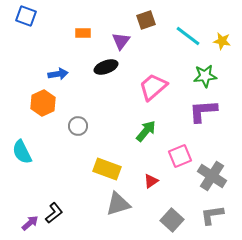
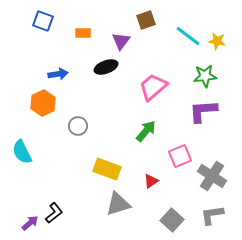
blue square: moved 17 px right, 5 px down
yellow star: moved 5 px left
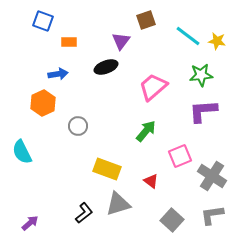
orange rectangle: moved 14 px left, 9 px down
green star: moved 4 px left, 1 px up
red triangle: rotated 49 degrees counterclockwise
black L-shape: moved 30 px right
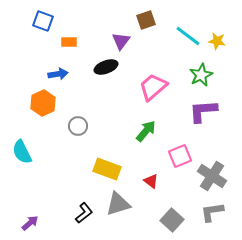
green star: rotated 20 degrees counterclockwise
gray L-shape: moved 3 px up
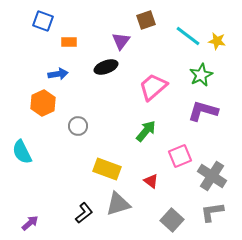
purple L-shape: rotated 20 degrees clockwise
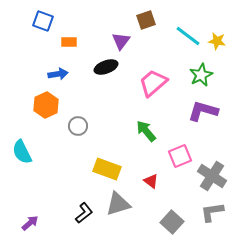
pink trapezoid: moved 4 px up
orange hexagon: moved 3 px right, 2 px down
green arrow: rotated 80 degrees counterclockwise
gray square: moved 2 px down
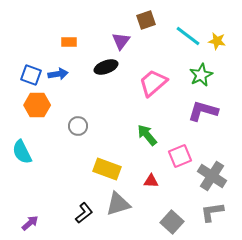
blue square: moved 12 px left, 54 px down
orange hexagon: moved 9 px left; rotated 25 degrees clockwise
green arrow: moved 1 px right, 4 px down
red triangle: rotated 35 degrees counterclockwise
